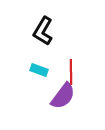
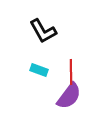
black L-shape: rotated 60 degrees counterclockwise
purple semicircle: moved 6 px right
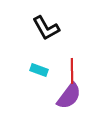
black L-shape: moved 3 px right, 3 px up
red line: moved 1 px right, 1 px up
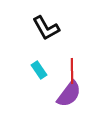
cyan rectangle: rotated 36 degrees clockwise
purple semicircle: moved 2 px up
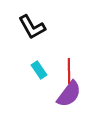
black L-shape: moved 14 px left, 1 px up
red line: moved 3 px left
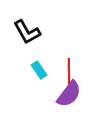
black L-shape: moved 5 px left, 5 px down
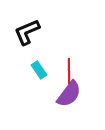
black L-shape: rotated 96 degrees clockwise
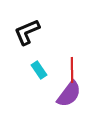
red line: moved 3 px right, 1 px up
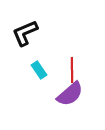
black L-shape: moved 2 px left, 1 px down
purple semicircle: moved 1 px right; rotated 12 degrees clockwise
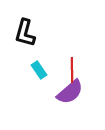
black L-shape: rotated 52 degrees counterclockwise
purple semicircle: moved 2 px up
